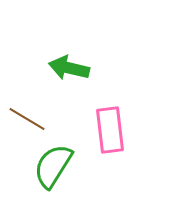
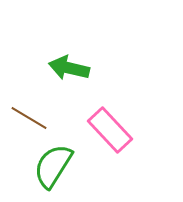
brown line: moved 2 px right, 1 px up
pink rectangle: rotated 36 degrees counterclockwise
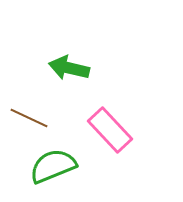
brown line: rotated 6 degrees counterclockwise
green semicircle: rotated 36 degrees clockwise
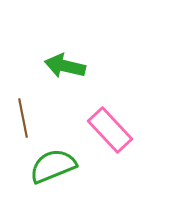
green arrow: moved 4 px left, 2 px up
brown line: moved 6 px left; rotated 54 degrees clockwise
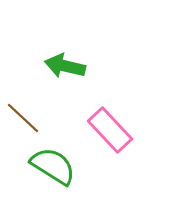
brown line: rotated 36 degrees counterclockwise
green semicircle: rotated 54 degrees clockwise
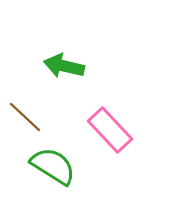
green arrow: moved 1 px left
brown line: moved 2 px right, 1 px up
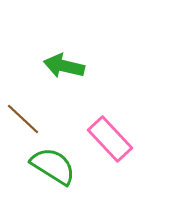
brown line: moved 2 px left, 2 px down
pink rectangle: moved 9 px down
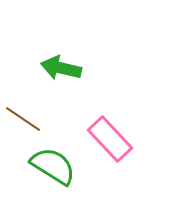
green arrow: moved 3 px left, 2 px down
brown line: rotated 9 degrees counterclockwise
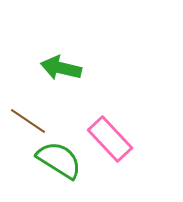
brown line: moved 5 px right, 2 px down
green semicircle: moved 6 px right, 6 px up
